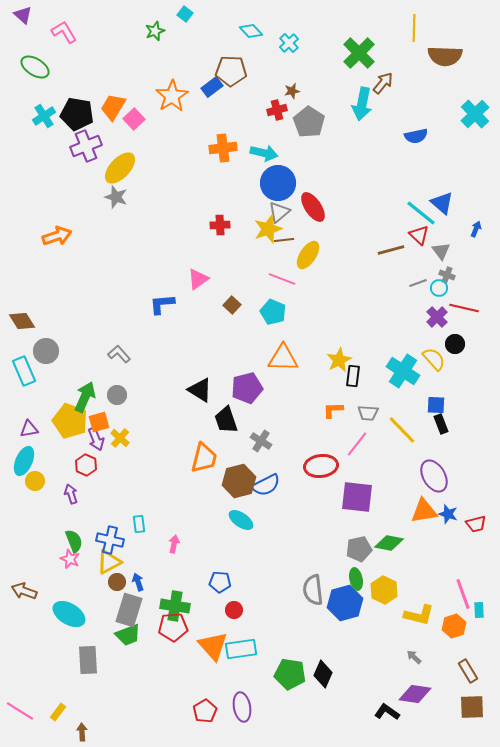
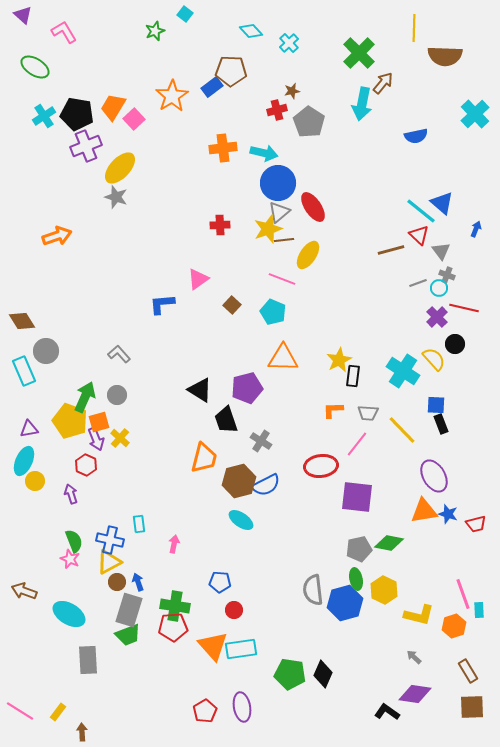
cyan line at (421, 213): moved 2 px up
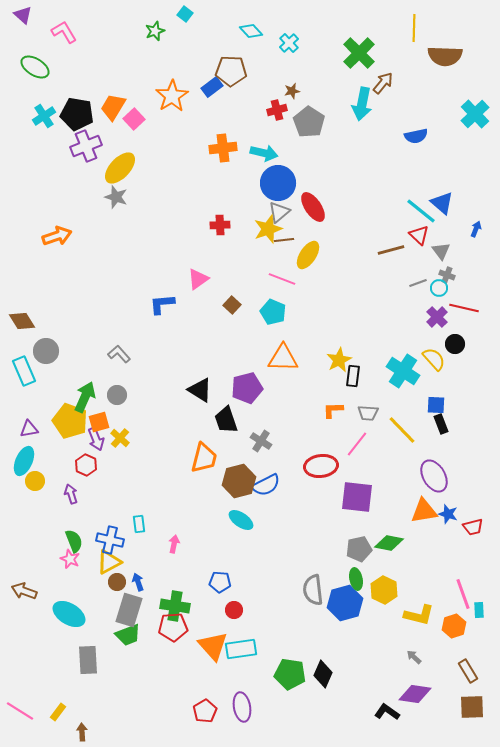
red trapezoid at (476, 524): moved 3 px left, 3 px down
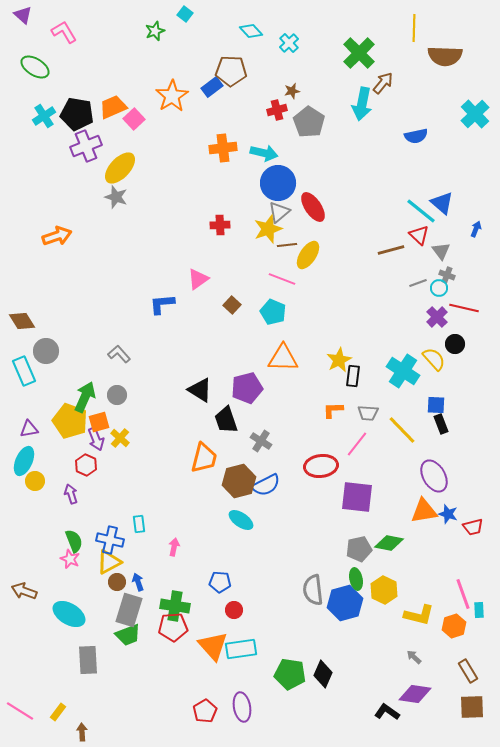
orange trapezoid at (113, 107): rotated 36 degrees clockwise
brown line at (284, 240): moved 3 px right, 5 px down
pink arrow at (174, 544): moved 3 px down
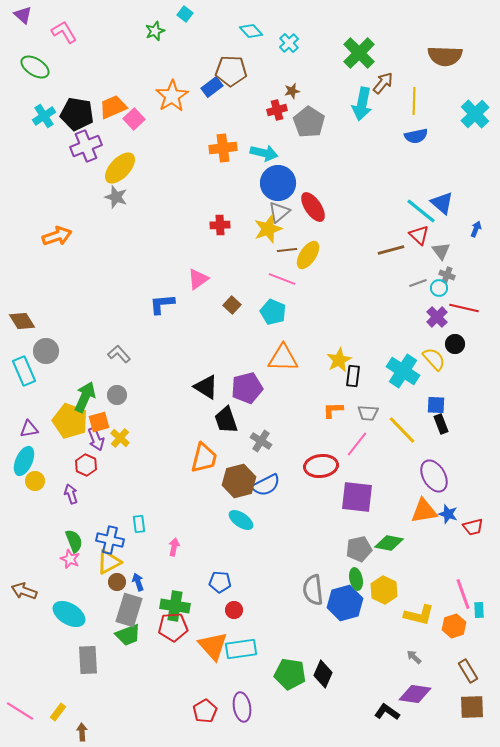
yellow line at (414, 28): moved 73 px down
brown line at (287, 245): moved 5 px down
black triangle at (200, 390): moved 6 px right, 3 px up
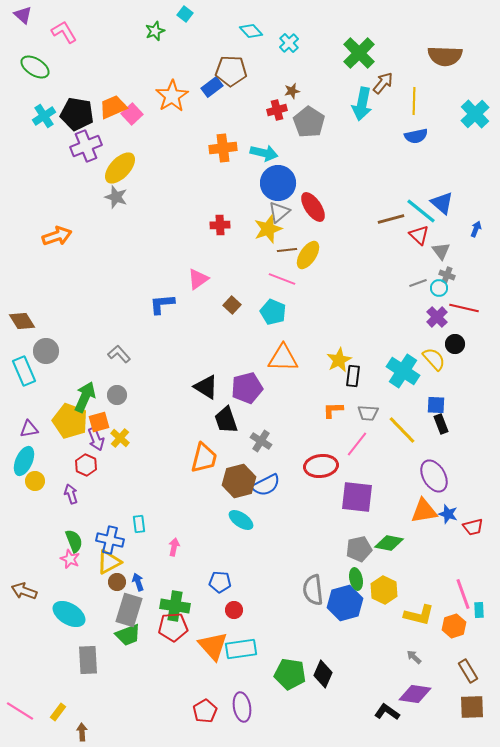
pink square at (134, 119): moved 2 px left, 5 px up
brown line at (391, 250): moved 31 px up
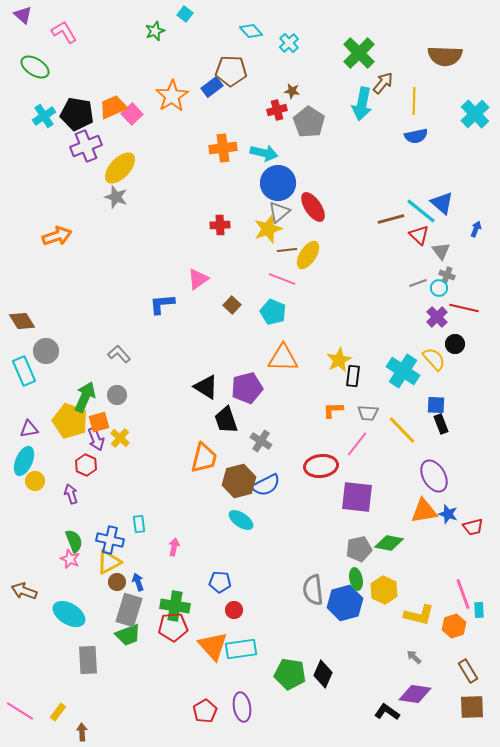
brown star at (292, 91): rotated 21 degrees clockwise
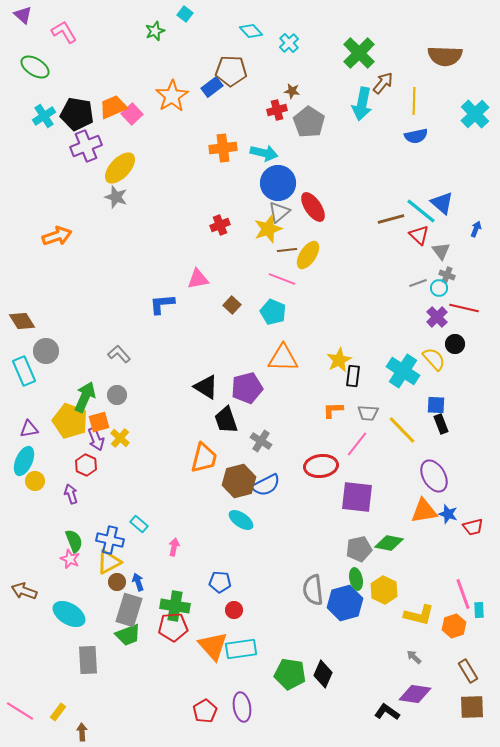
red cross at (220, 225): rotated 18 degrees counterclockwise
pink triangle at (198, 279): rotated 25 degrees clockwise
cyan rectangle at (139, 524): rotated 42 degrees counterclockwise
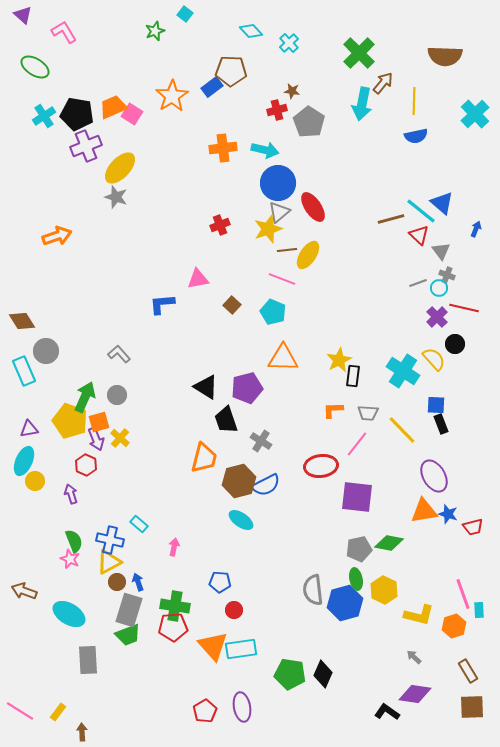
pink square at (132, 114): rotated 15 degrees counterclockwise
cyan arrow at (264, 153): moved 1 px right, 3 px up
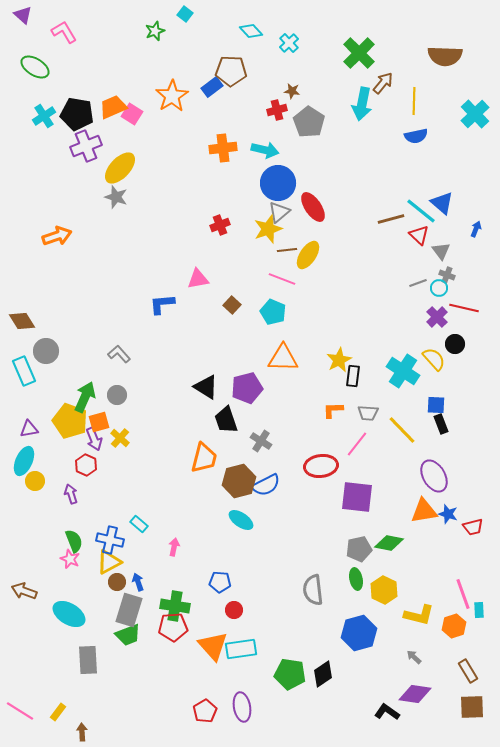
purple arrow at (96, 439): moved 2 px left
blue hexagon at (345, 603): moved 14 px right, 30 px down
black diamond at (323, 674): rotated 32 degrees clockwise
